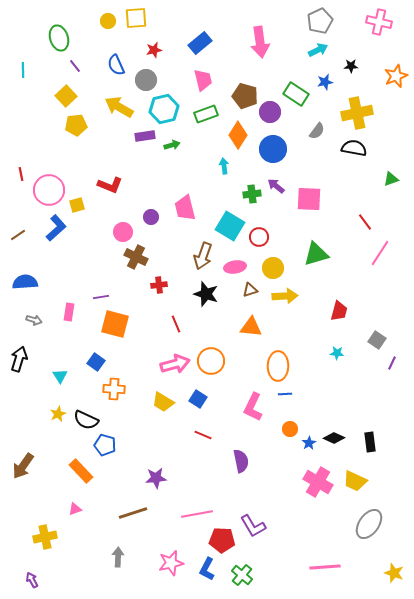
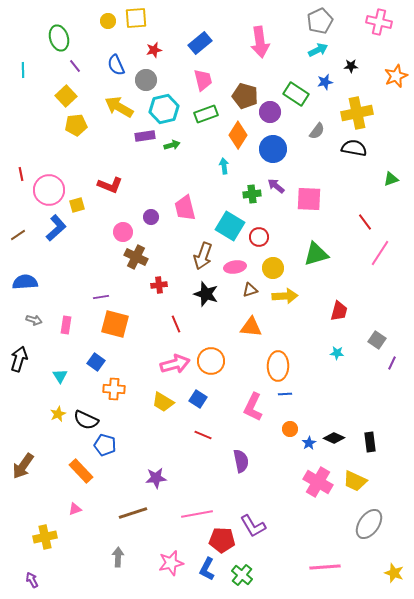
pink rectangle at (69, 312): moved 3 px left, 13 px down
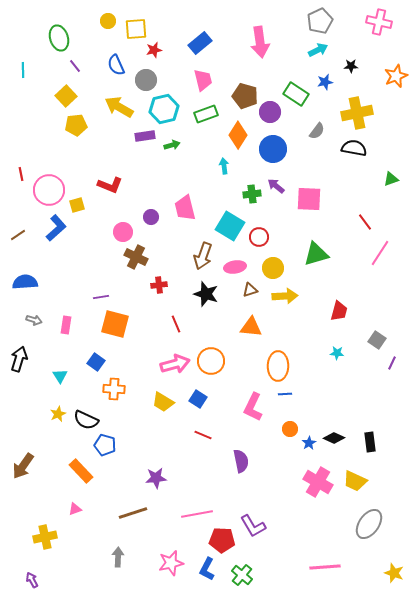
yellow square at (136, 18): moved 11 px down
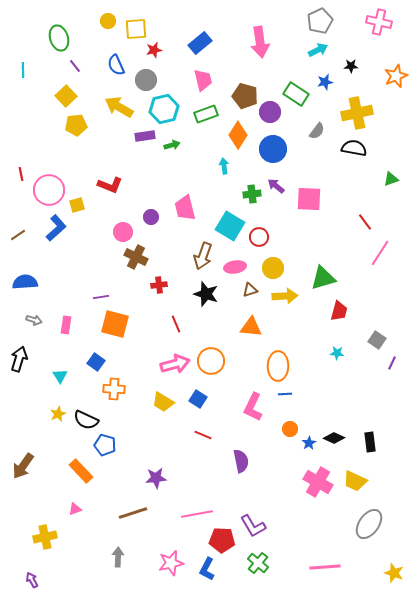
green triangle at (316, 254): moved 7 px right, 24 px down
green cross at (242, 575): moved 16 px right, 12 px up
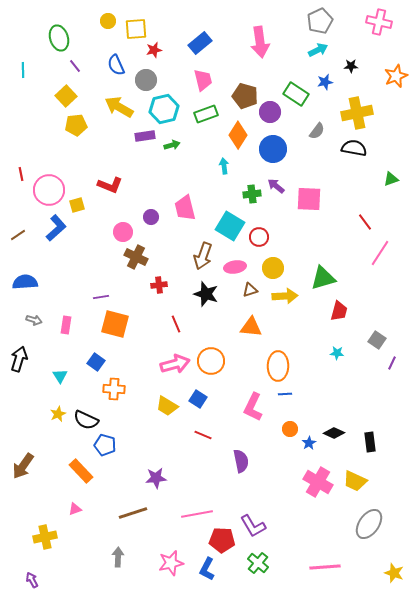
yellow trapezoid at (163, 402): moved 4 px right, 4 px down
black diamond at (334, 438): moved 5 px up
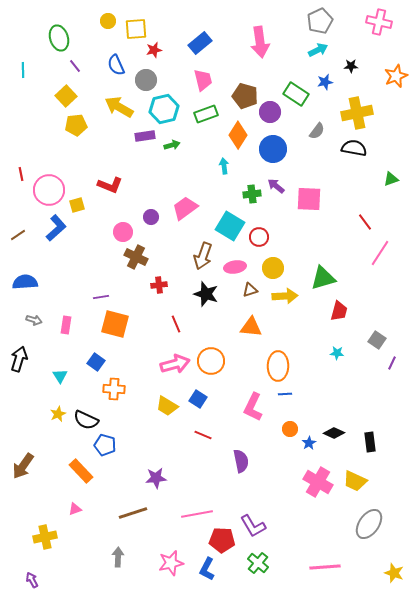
pink trapezoid at (185, 208): rotated 68 degrees clockwise
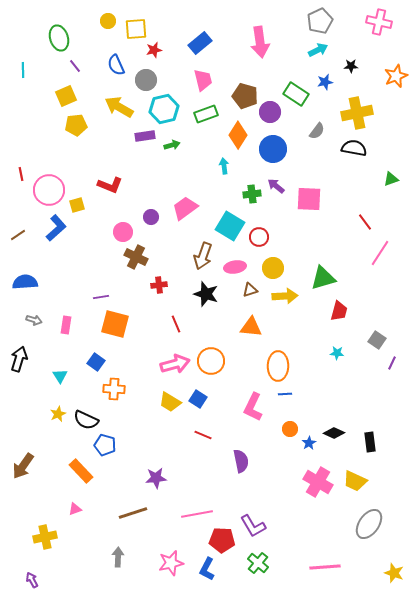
yellow square at (66, 96): rotated 20 degrees clockwise
yellow trapezoid at (167, 406): moved 3 px right, 4 px up
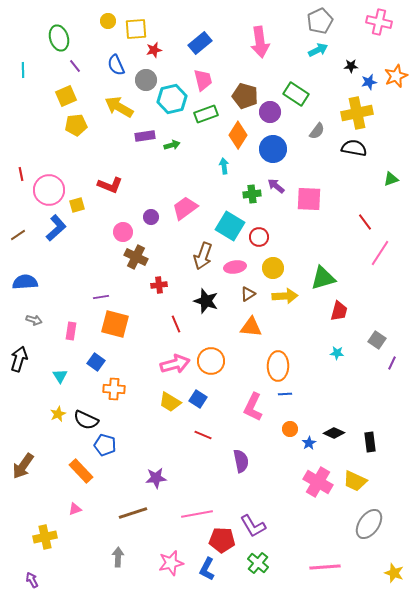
blue star at (325, 82): moved 44 px right
cyan hexagon at (164, 109): moved 8 px right, 10 px up
brown triangle at (250, 290): moved 2 px left, 4 px down; rotated 14 degrees counterclockwise
black star at (206, 294): moved 7 px down
pink rectangle at (66, 325): moved 5 px right, 6 px down
